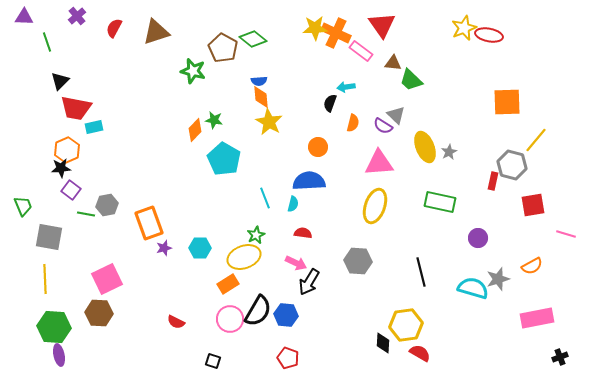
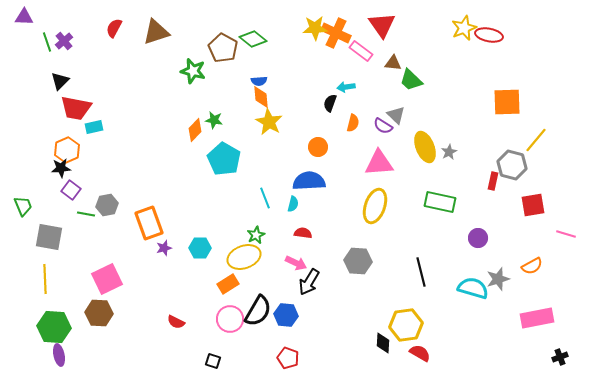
purple cross at (77, 16): moved 13 px left, 25 px down
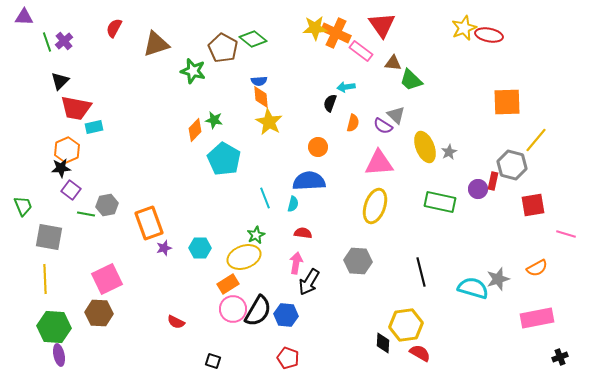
brown triangle at (156, 32): moved 12 px down
purple circle at (478, 238): moved 49 px up
pink arrow at (296, 263): rotated 105 degrees counterclockwise
orange semicircle at (532, 266): moved 5 px right, 2 px down
pink circle at (230, 319): moved 3 px right, 10 px up
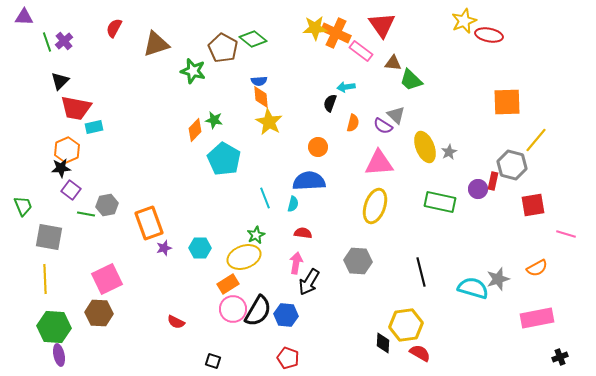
yellow star at (464, 28): moved 7 px up
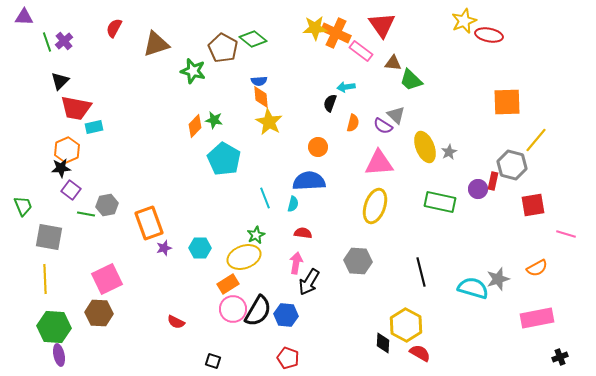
orange diamond at (195, 130): moved 4 px up
yellow hexagon at (406, 325): rotated 24 degrees counterclockwise
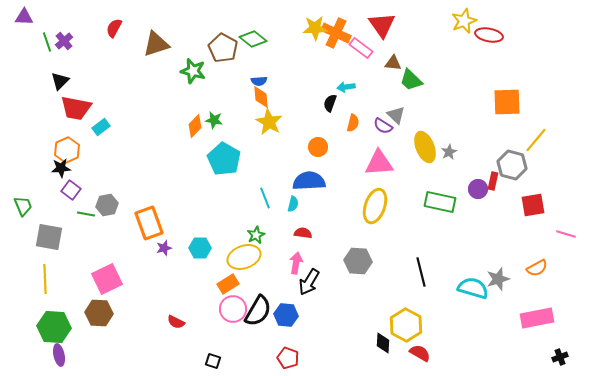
pink rectangle at (361, 51): moved 3 px up
cyan rectangle at (94, 127): moved 7 px right; rotated 24 degrees counterclockwise
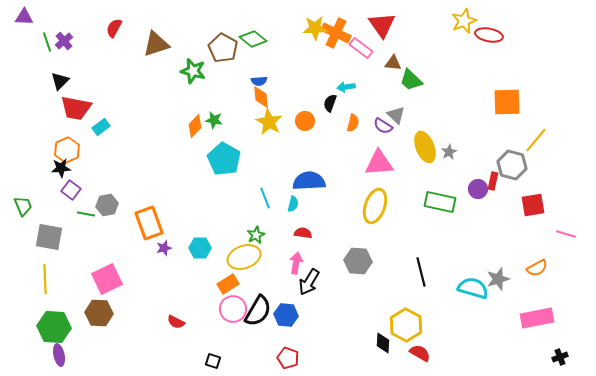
orange circle at (318, 147): moved 13 px left, 26 px up
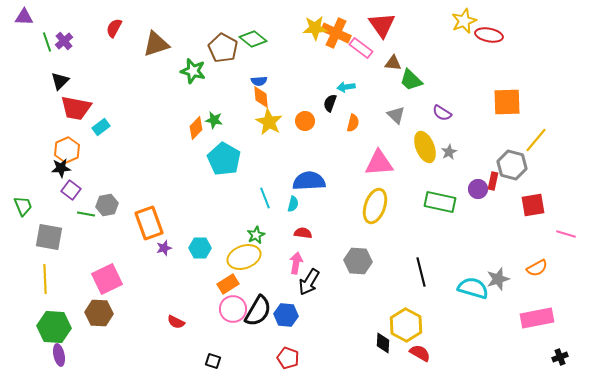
orange diamond at (195, 126): moved 1 px right, 2 px down
purple semicircle at (383, 126): moved 59 px right, 13 px up
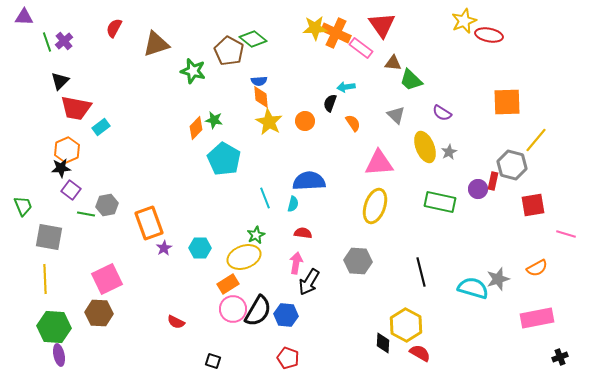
brown pentagon at (223, 48): moved 6 px right, 3 px down
orange semicircle at (353, 123): rotated 48 degrees counterclockwise
purple star at (164, 248): rotated 14 degrees counterclockwise
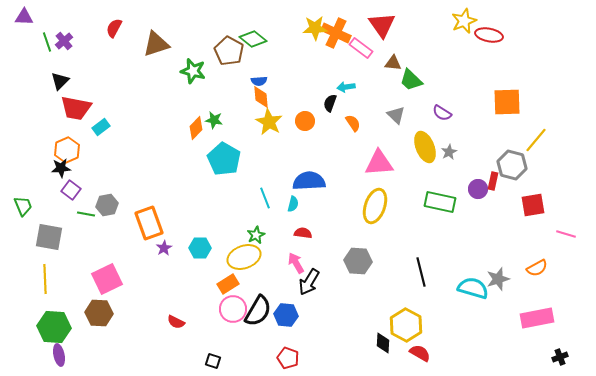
pink arrow at (296, 263): rotated 40 degrees counterclockwise
